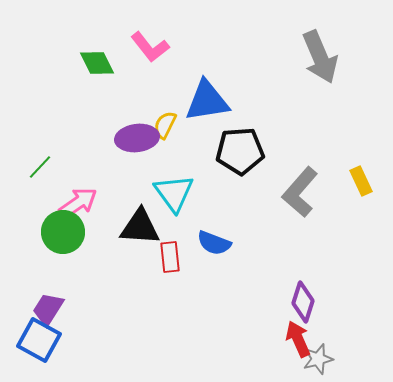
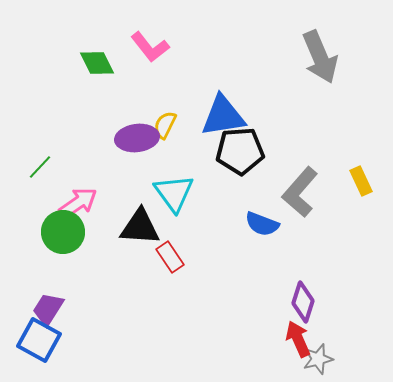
blue triangle: moved 16 px right, 15 px down
blue semicircle: moved 48 px right, 19 px up
red rectangle: rotated 28 degrees counterclockwise
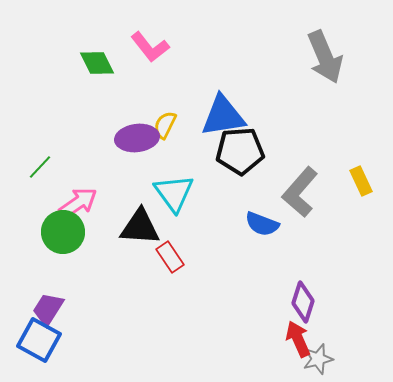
gray arrow: moved 5 px right
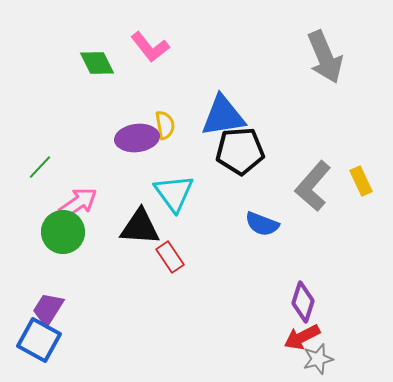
yellow semicircle: rotated 144 degrees clockwise
gray L-shape: moved 13 px right, 6 px up
red arrow: moved 4 px right, 2 px up; rotated 93 degrees counterclockwise
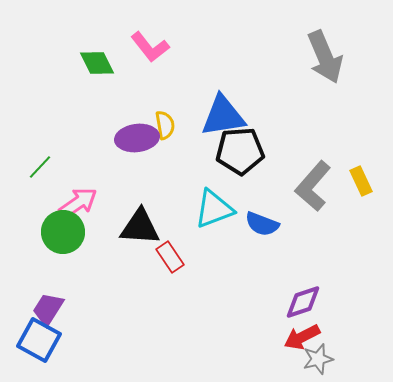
cyan triangle: moved 40 px right, 16 px down; rotated 45 degrees clockwise
purple diamond: rotated 54 degrees clockwise
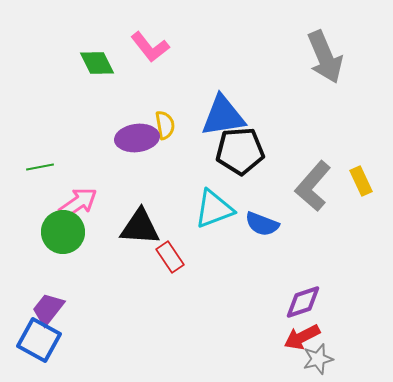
green line: rotated 36 degrees clockwise
purple trapezoid: rotated 6 degrees clockwise
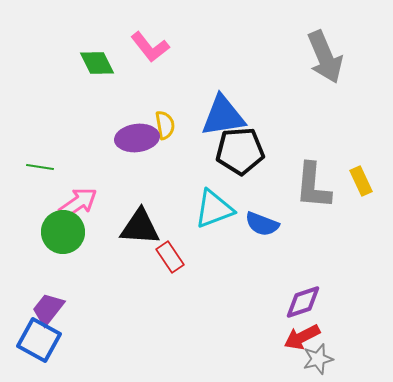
green line: rotated 20 degrees clockwise
gray L-shape: rotated 36 degrees counterclockwise
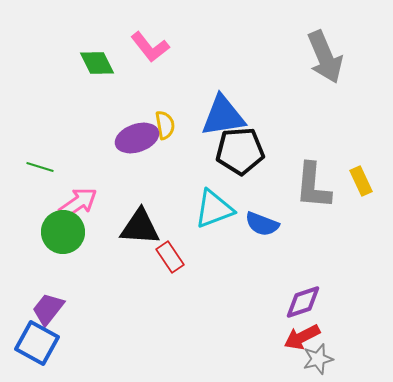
purple ellipse: rotated 12 degrees counterclockwise
green line: rotated 8 degrees clockwise
blue square: moved 2 px left, 3 px down
